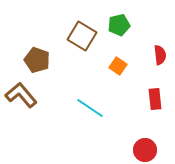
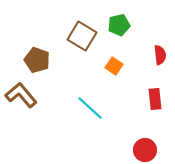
orange square: moved 4 px left
cyan line: rotated 8 degrees clockwise
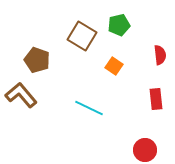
red rectangle: moved 1 px right
cyan line: moved 1 px left; rotated 16 degrees counterclockwise
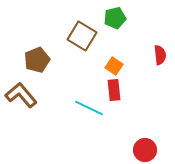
green pentagon: moved 4 px left, 7 px up
brown pentagon: rotated 30 degrees clockwise
red rectangle: moved 42 px left, 9 px up
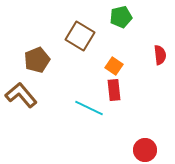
green pentagon: moved 6 px right, 1 px up
brown square: moved 2 px left
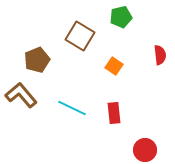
red rectangle: moved 23 px down
cyan line: moved 17 px left
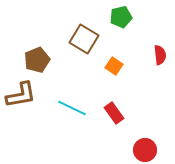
brown square: moved 4 px right, 3 px down
brown L-shape: rotated 120 degrees clockwise
red rectangle: rotated 30 degrees counterclockwise
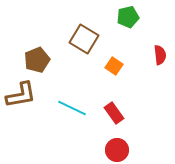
green pentagon: moved 7 px right
red circle: moved 28 px left
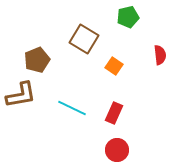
red rectangle: rotated 60 degrees clockwise
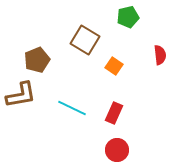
brown square: moved 1 px right, 1 px down
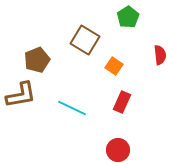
green pentagon: rotated 20 degrees counterclockwise
red rectangle: moved 8 px right, 11 px up
red circle: moved 1 px right
